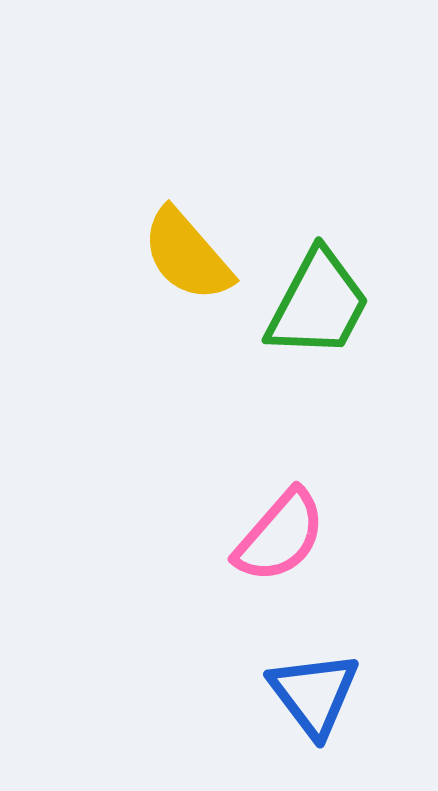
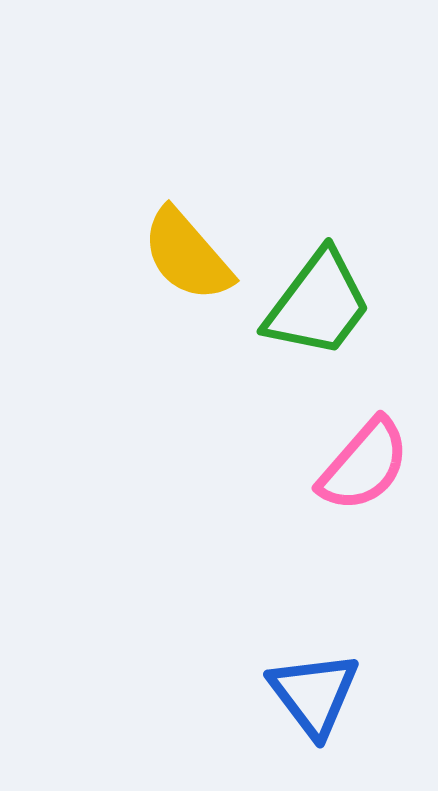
green trapezoid: rotated 9 degrees clockwise
pink semicircle: moved 84 px right, 71 px up
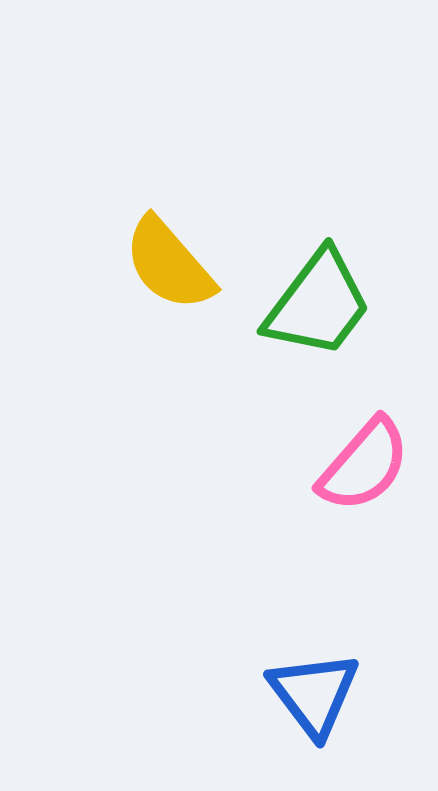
yellow semicircle: moved 18 px left, 9 px down
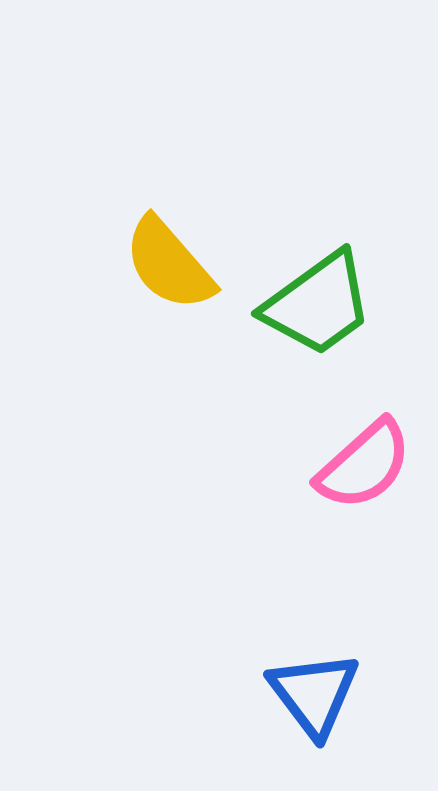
green trapezoid: rotated 17 degrees clockwise
pink semicircle: rotated 7 degrees clockwise
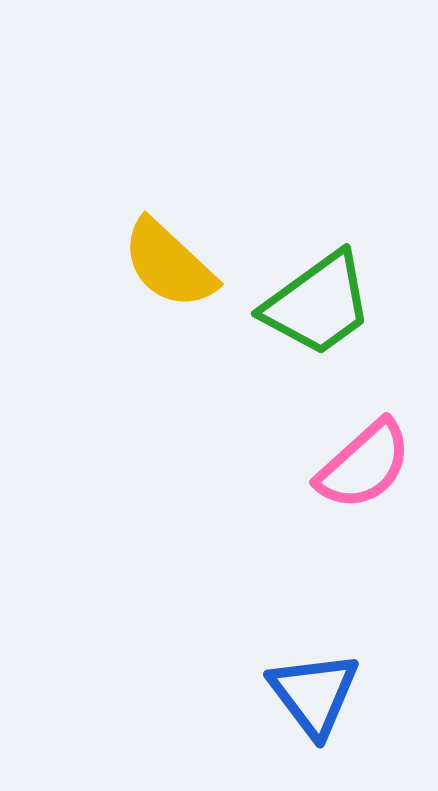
yellow semicircle: rotated 6 degrees counterclockwise
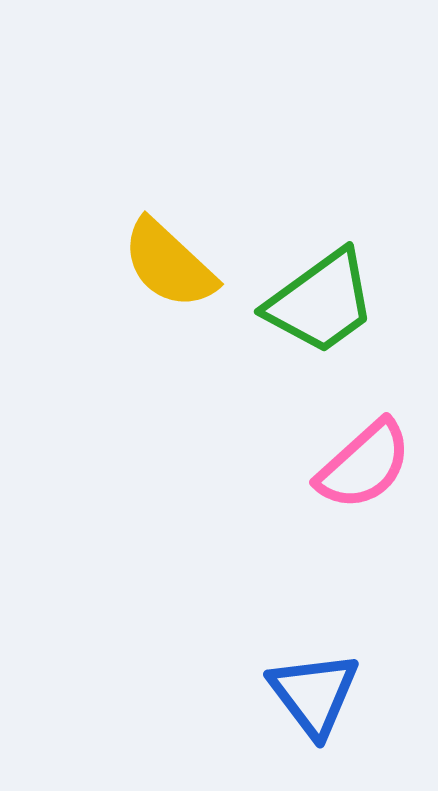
green trapezoid: moved 3 px right, 2 px up
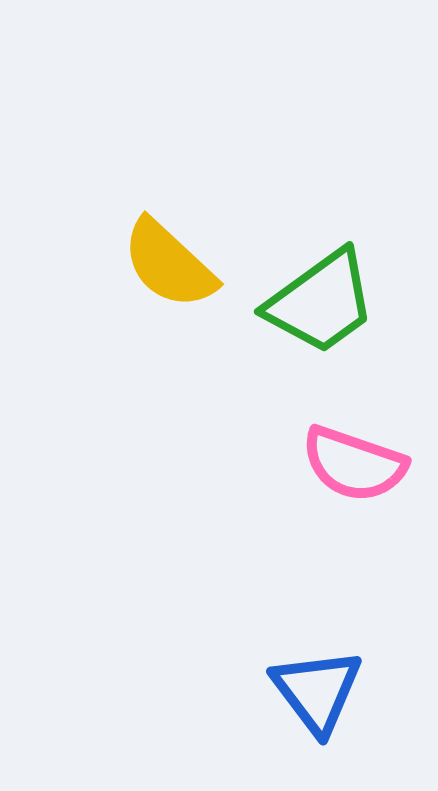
pink semicircle: moved 10 px left, 1 px up; rotated 61 degrees clockwise
blue triangle: moved 3 px right, 3 px up
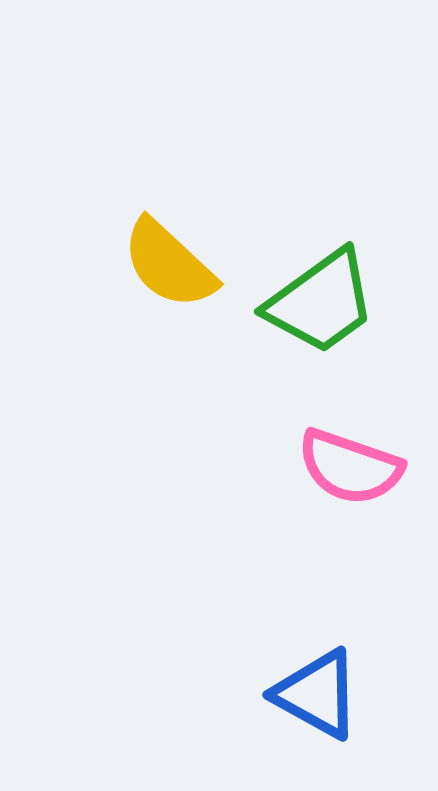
pink semicircle: moved 4 px left, 3 px down
blue triangle: moved 3 px down; rotated 24 degrees counterclockwise
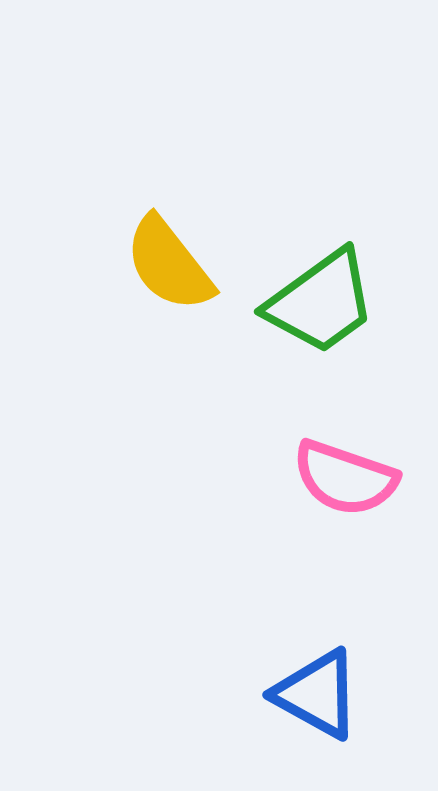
yellow semicircle: rotated 9 degrees clockwise
pink semicircle: moved 5 px left, 11 px down
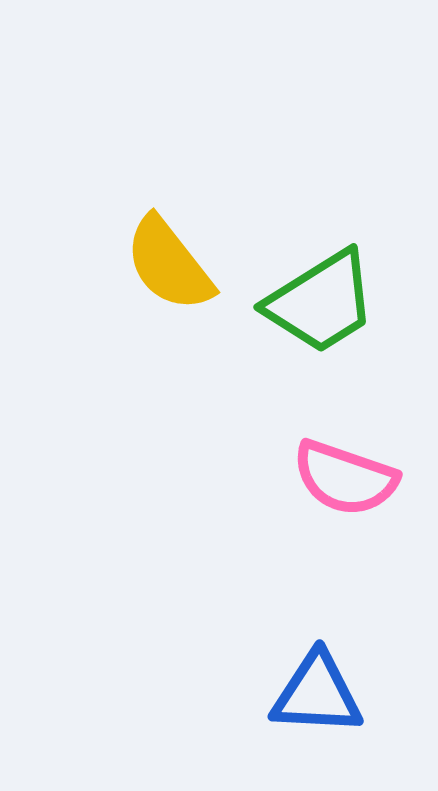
green trapezoid: rotated 4 degrees clockwise
blue triangle: rotated 26 degrees counterclockwise
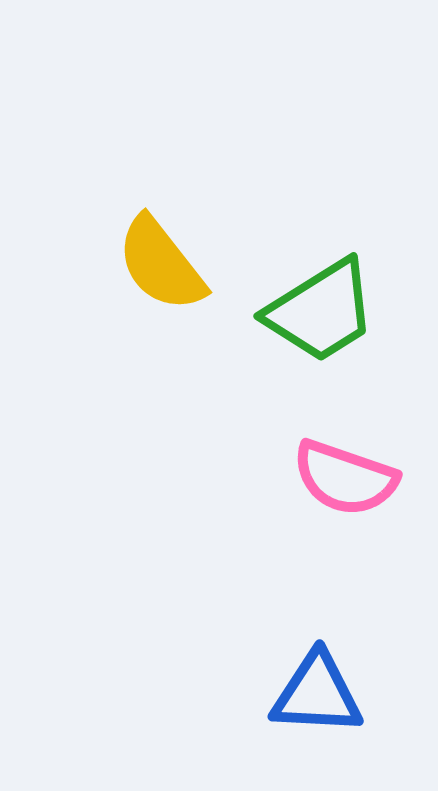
yellow semicircle: moved 8 px left
green trapezoid: moved 9 px down
